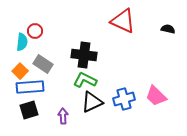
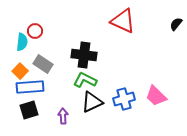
black semicircle: moved 8 px right, 5 px up; rotated 64 degrees counterclockwise
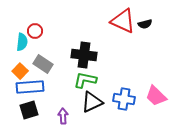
black semicircle: moved 31 px left; rotated 144 degrees counterclockwise
green L-shape: rotated 15 degrees counterclockwise
blue cross: rotated 25 degrees clockwise
